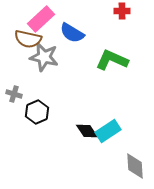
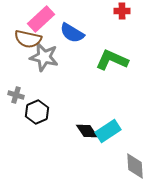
gray cross: moved 2 px right, 1 px down
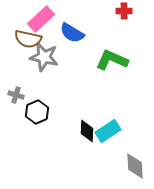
red cross: moved 2 px right
black diamond: rotated 35 degrees clockwise
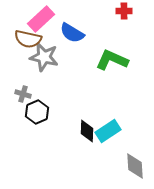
gray cross: moved 7 px right, 1 px up
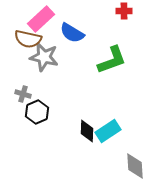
green L-shape: rotated 136 degrees clockwise
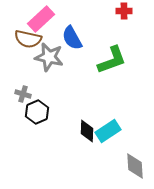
blue semicircle: moved 5 px down; rotated 30 degrees clockwise
gray star: moved 5 px right
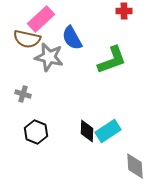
brown semicircle: moved 1 px left
black hexagon: moved 1 px left, 20 px down; rotated 15 degrees counterclockwise
